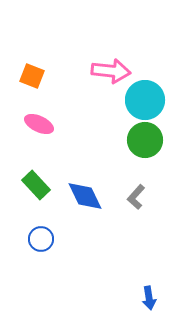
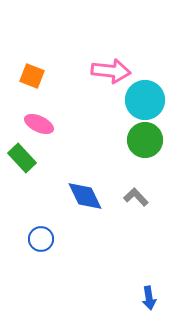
green rectangle: moved 14 px left, 27 px up
gray L-shape: rotated 95 degrees clockwise
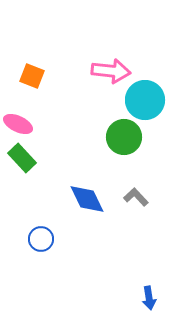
pink ellipse: moved 21 px left
green circle: moved 21 px left, 3 px up
blue diamond: moved 2 px right, 3 px down
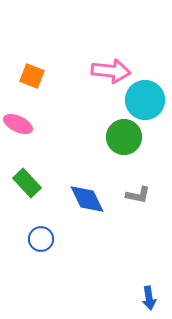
green rectangle: moved 5 px right, 25 px down
gray L-shape: moved 2 px right, 2 px up; rotated 145 degrees clockwise
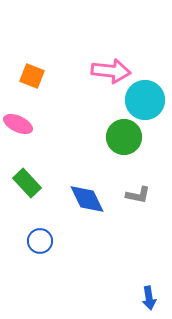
blue circle: moved 1 px left, 2 px down
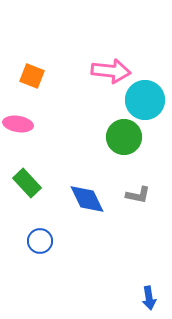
pink ellipse: rotated 16 degrees counterclockwise
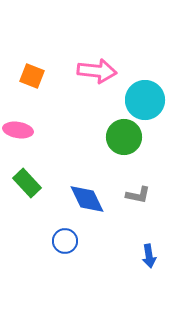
pink arrow: moved 14 px left
pink ellipse: moved 6 px down
blue circle: moved 25 px right
blue arrow: moved 42 px up
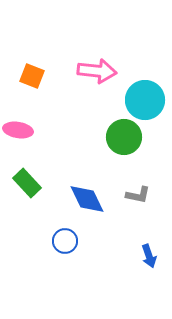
blue arrow: rotated 10 degrees counterclockwise
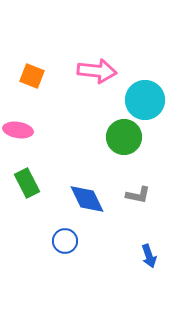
green rectangle: rotated 16 degrees clockwise
